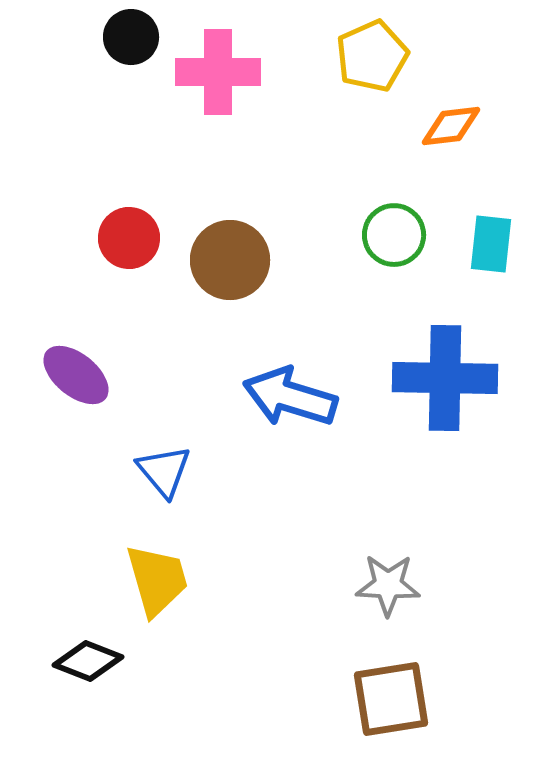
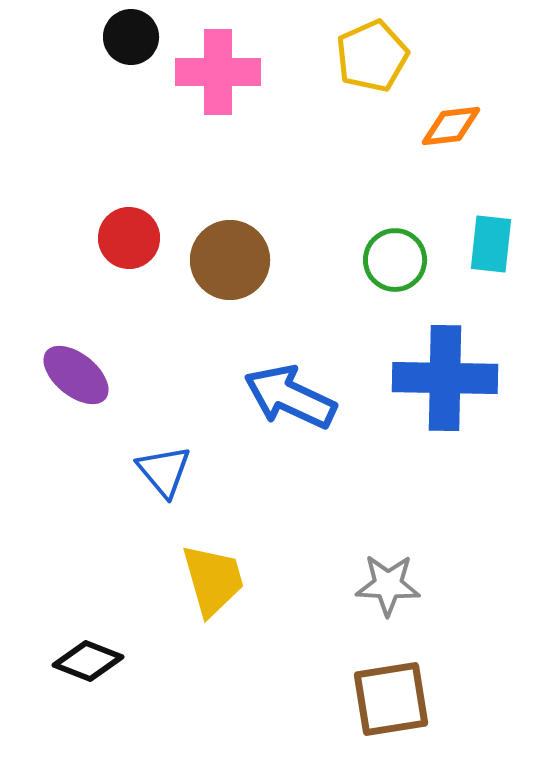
green circle: moved 1 px right, 25 px down
blue arrow: rotated 8 degrees clockwise
yellow trapezoid: moved 56 px right
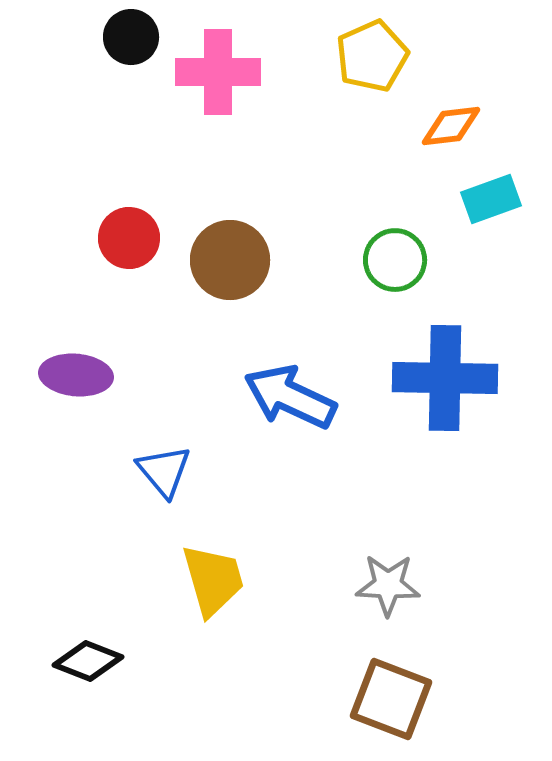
cyan rectangle: moved 45 px up; rotated 64 degrees clockwise
purple ellipse: rotated 34 degrees counterclockwise
brown square: rotated 30 degrees clockwise
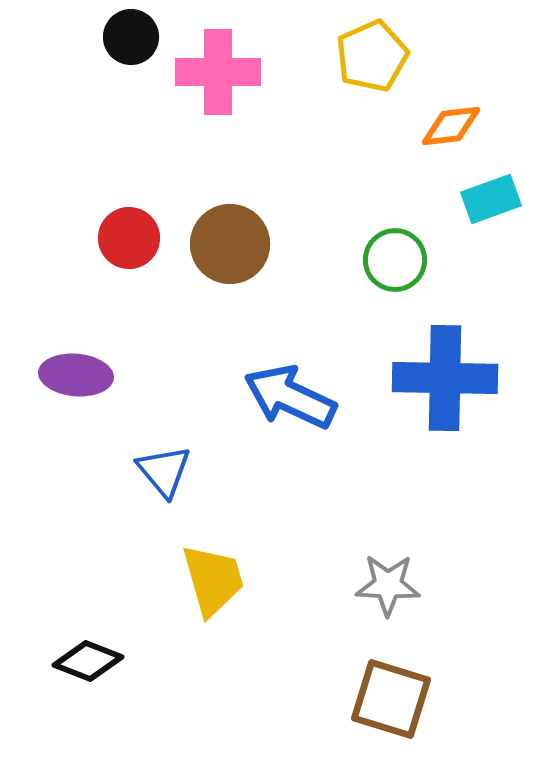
brown circle: moved 16 px up
brown square: rotated 4 degrees counterclockwise
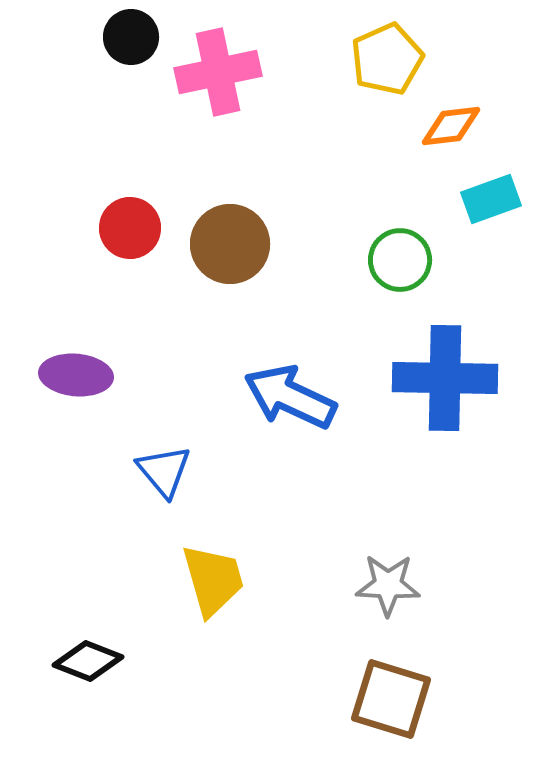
yellow pentagon: moved 15 px right, 3 px down
pink cross: rotated 12 degrees counterclockwise
red circle: moved 1 px right, 10 px up
green circle: moved 5 px right
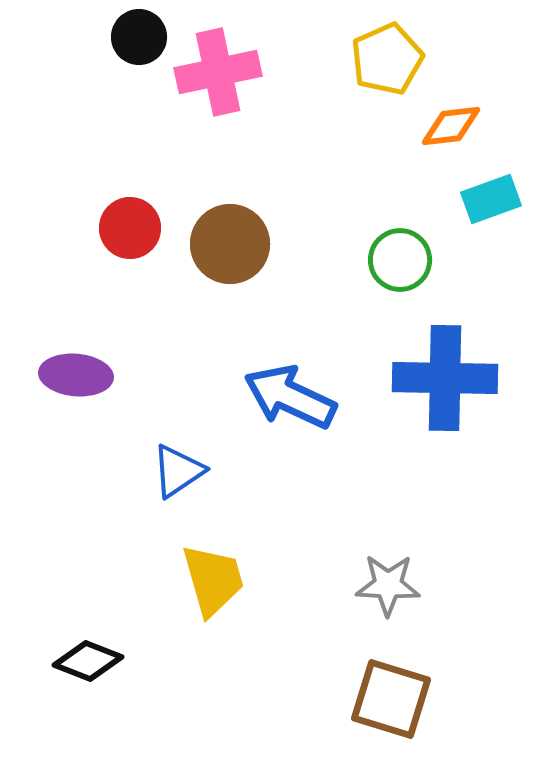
black circle: moved 8 px right
blue triangle: moved 14 px right; rotated 36 degrees clockwise
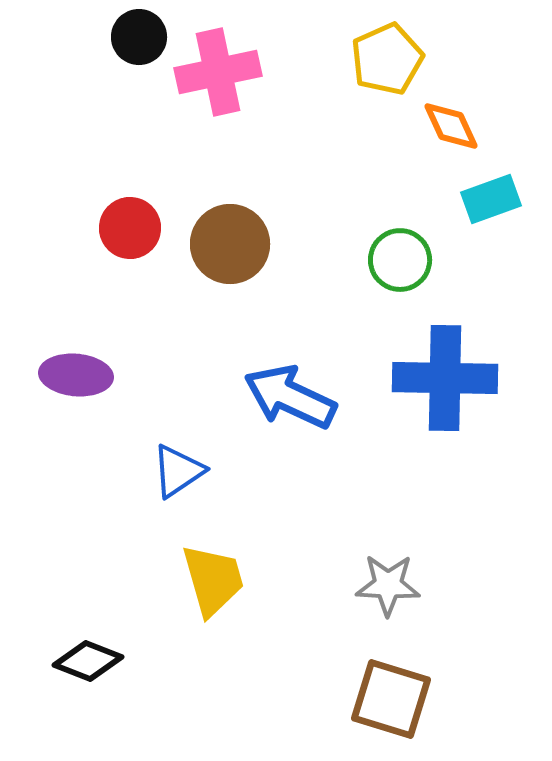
orange diamond: rotated 72 degrees clockwise
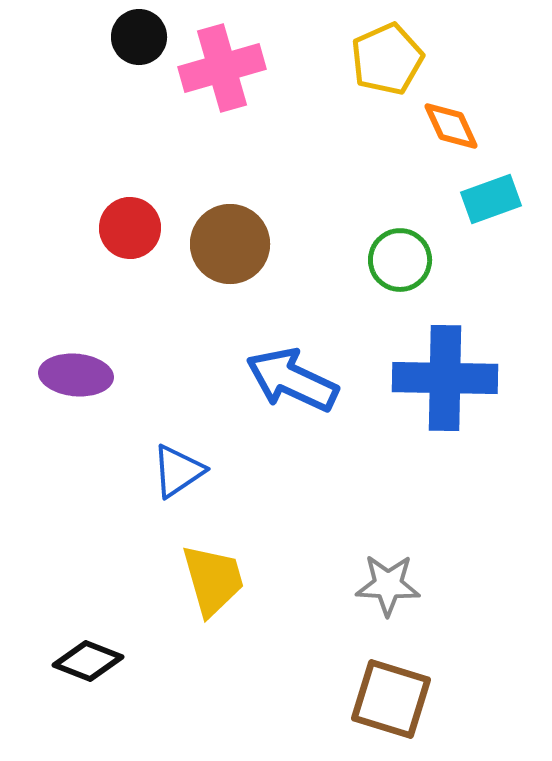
pink cross: moved 4 px right, 4 px up; rotated 4 degrees counterclockwise
blue arrow: moved 2 px right, 17 px up
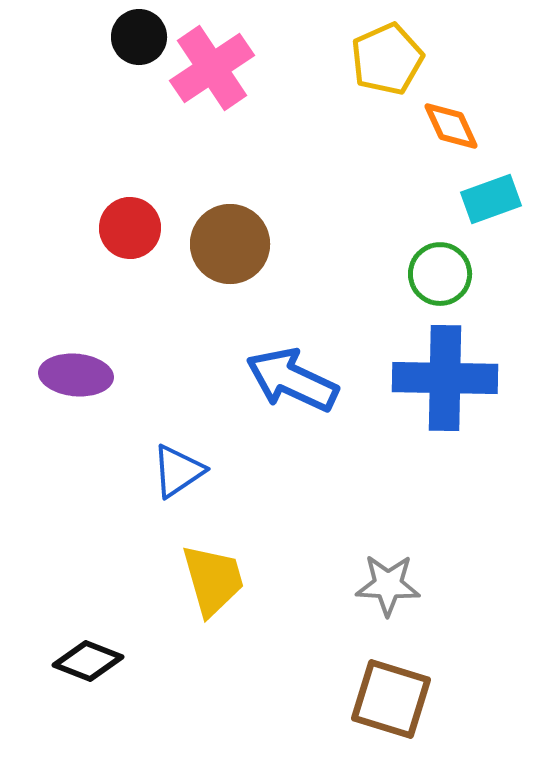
pink cross: moved 10 px left; rotated 18 degrees counterclockwise
green circle: moved 40 px right, 14 px down
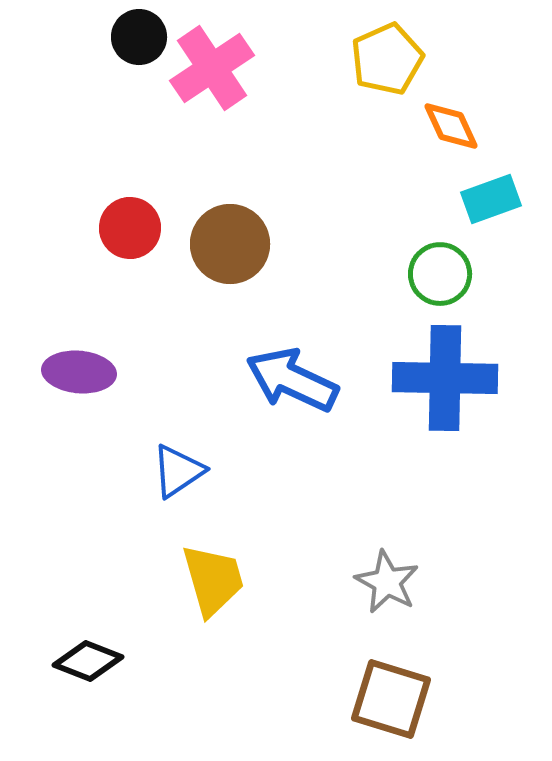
purple ellipse: moved 3 px right, 3 px up
gray star: moved 1 px left, 3 px up; rotated 26 degrees clockwise
